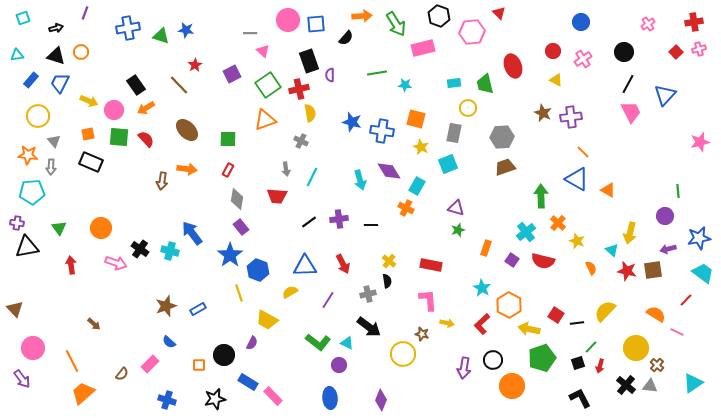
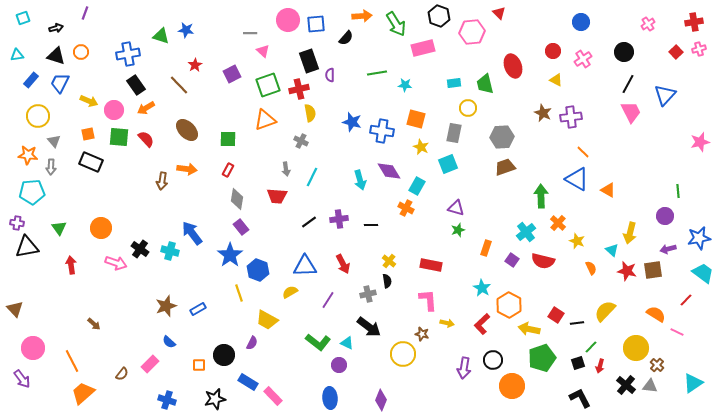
blue cross at (128, 28): moved 26 px down
green square at (268, 85): rotated 15 degrees clockwise
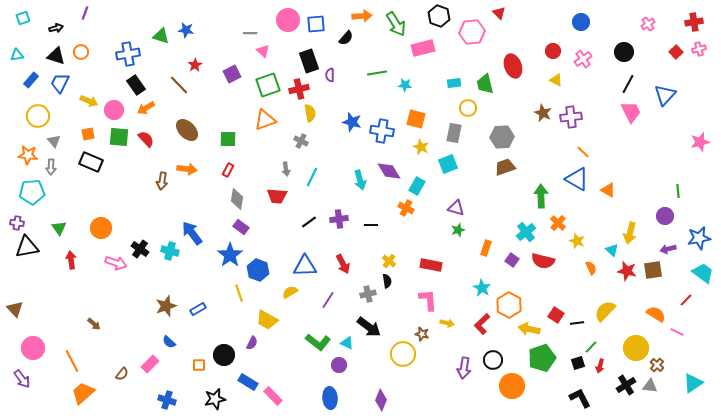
purple rectangle at (241, 227): rotated 14 degrees counterclockwise
red arrow at (71, 265): moved 5 px up
black cross at (626, 385): rotated 18 degrees clockwise
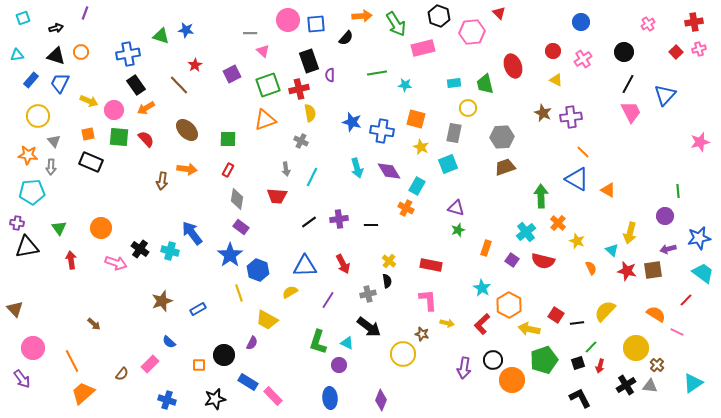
cyan arrow at (360, 180): moved 3 px left, 12 px up
brown star at (166, 306): moved 4 px left, 5 px up
green L-shape at (318, 342): rotated 70 degrees clockwise
green pentagon at (542, 358): moved 2 px right, 2 px down
orange circle at (512, 386): moved 6 px up
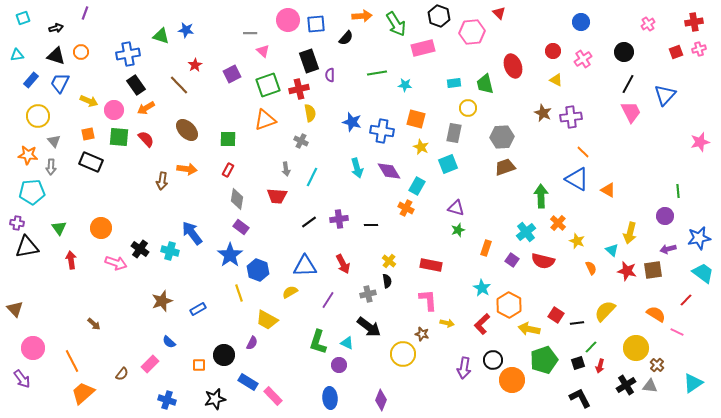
red square at (676, 52): rotated 24 degrees clockwise
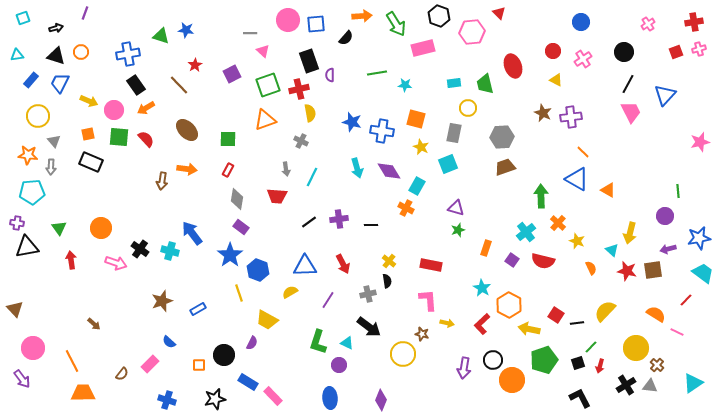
orange trapezoid at (83, 393): rotated 40 degrees clockwise
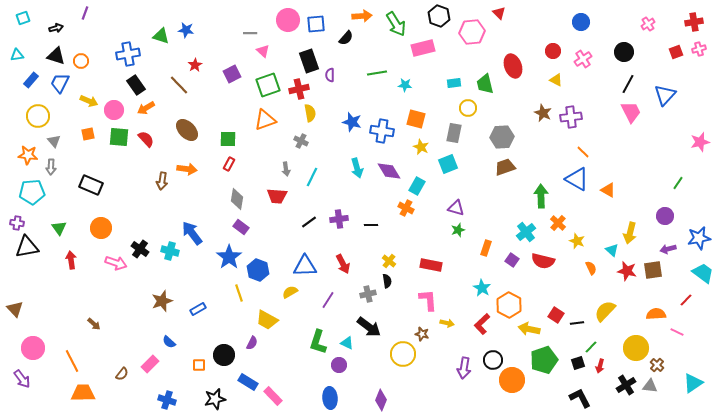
orange circle at (81, 52): moved 9 px down
black rectangle at (91, 162): moved 23 px down
red rectangle at (228, 170): moved 1 px right, 6 px up
green line at (678, 191): moved 8 px up; rotated 40 degrees clockwise
blue star at (230, 255): moved 1 px left, 2 px down
orange semicircle at (656, 314): rotated 36 degrees counterclockwise
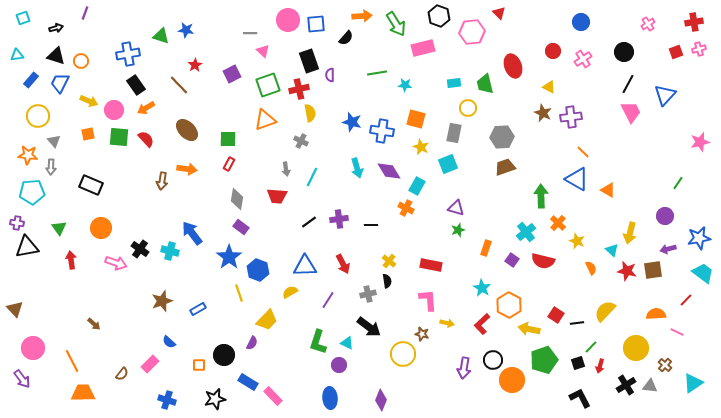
yellow triangle at (556, 80): moved 7 px left, 7 px down
yellow trapezoid at (267, 320): rotated 75 degrees counterclockwise
brown cross at (657, 365): moved 8 px right
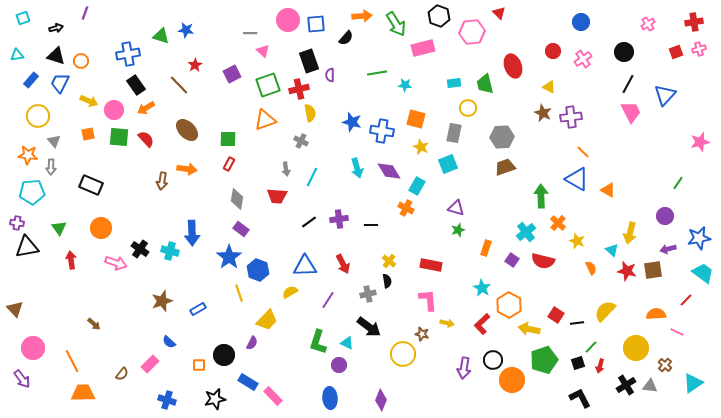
purple rectangle at (241, 227): moved 2 px down
blue arrow at (192, 233): rotated 145 degrees counterclockwise
